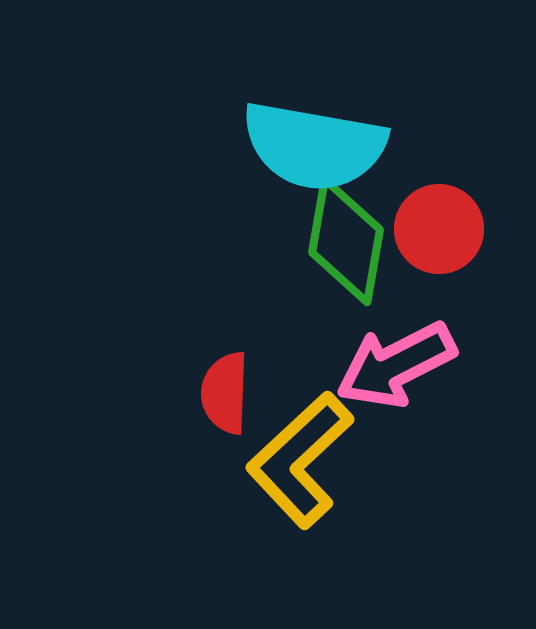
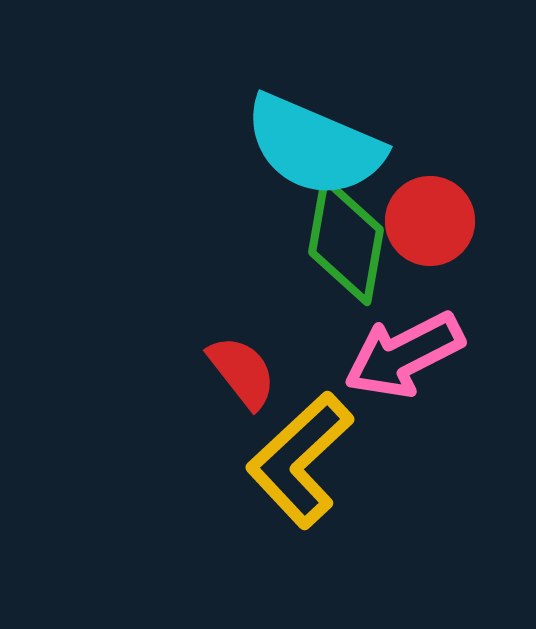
cyan semicircle: rotated 13 degrees clockwise
red circle: moved 9 px left, 8 px up
pink arrow: moved 8 px right, 10 px up
red semicircle: moved 17 px right, 21 px up; rotated 140 degrees clockwise
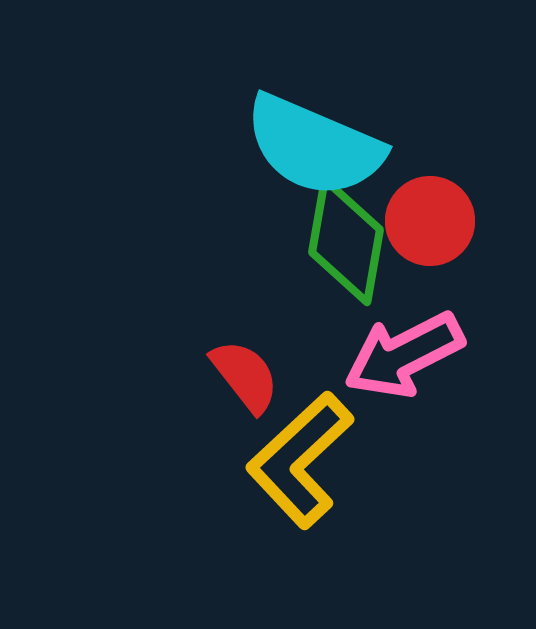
red semicircle: moved 3 px right, 4 px down
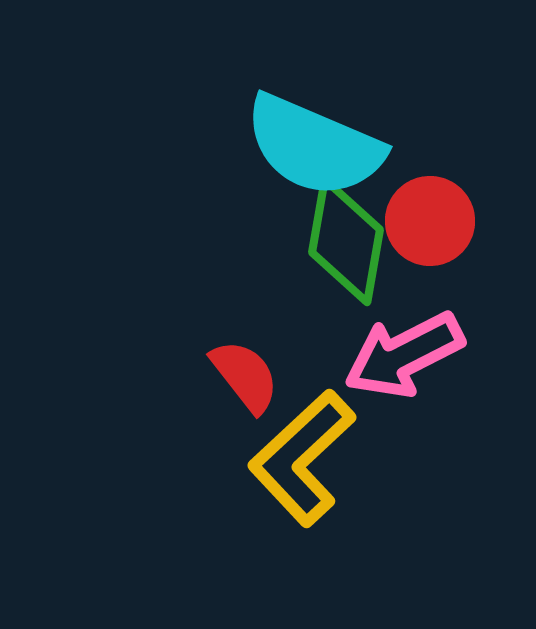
yellow L-shape: moved 2 px right, 2 px up
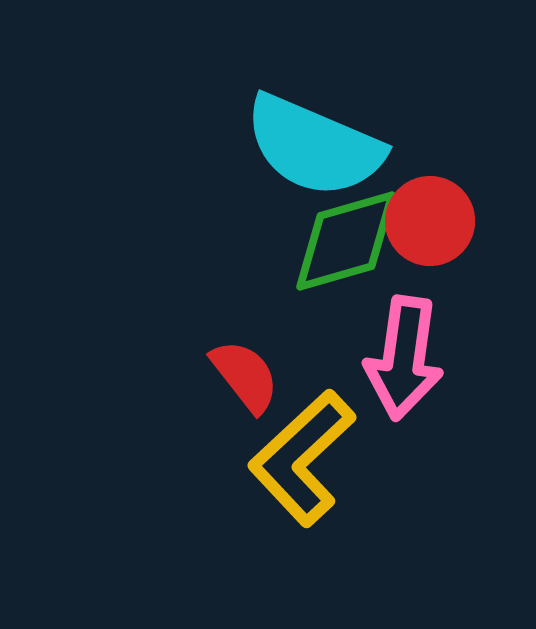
green diamond: rotated 64 degrees clockwise
pink arrow: moved 3 px down; rotated 55 degrees counterclockwise
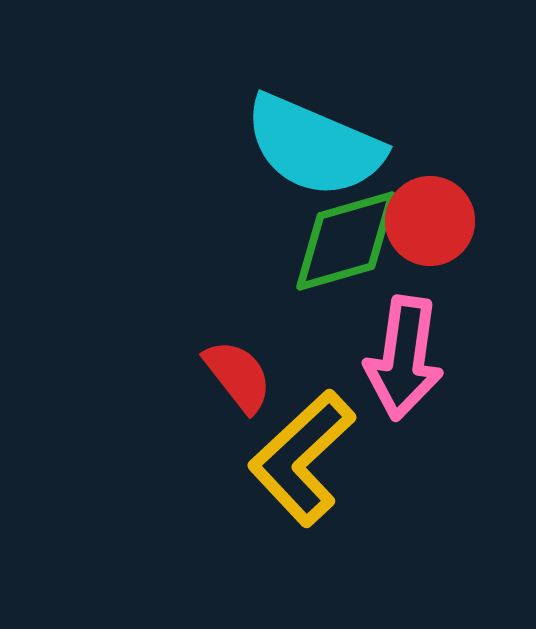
red semicircle: moved 7 px left
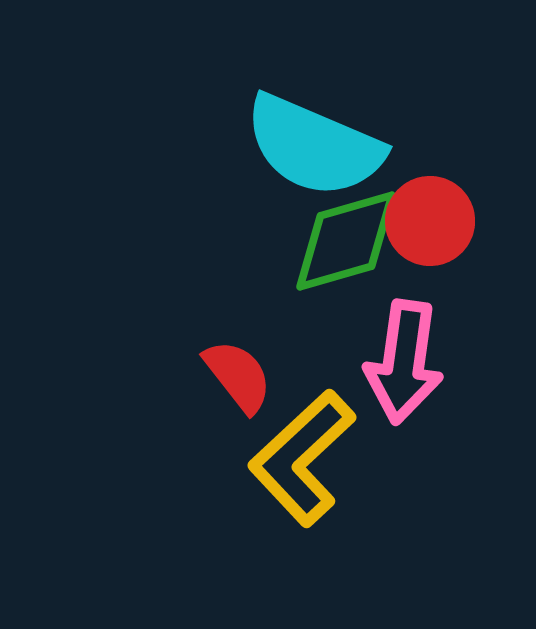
pink arrow: moved 4 px down
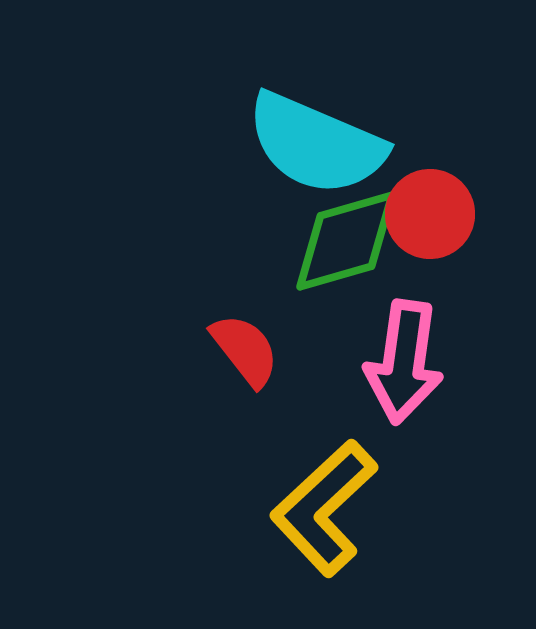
cyan semicircle: moved 2 px right, 2 px up
red circle: moved 7 px up
red semicircle: moved 7 px right, 26 px up
yellow L-shape: moved 22 px right, 50 px down
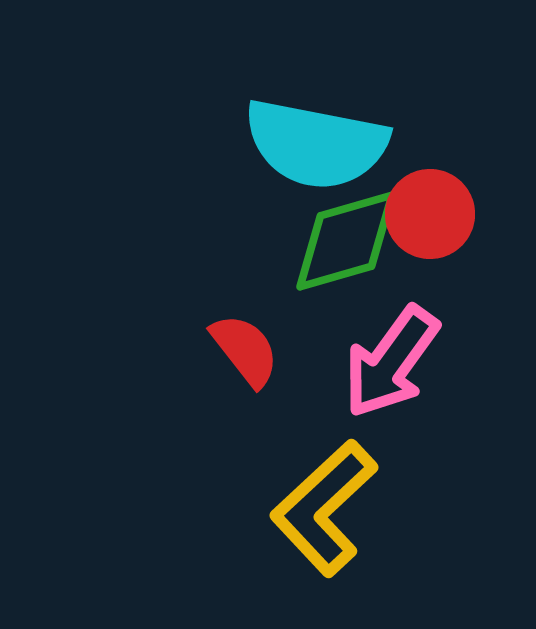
cyan semicircle: rotated 12 degrees counterclockwise
pink arrow: moved 13 px left; rotated 28 degrees clockwise
